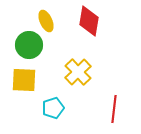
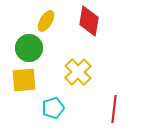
yellow ellipse: rotated 55 degrees clockwise
green circle: moved 3 px down
yellow square: rotated 8 degrees counterclockwise
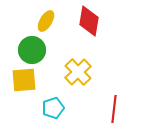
green circle: moved 3 px right, 2 px down
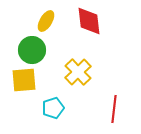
red diamond: rotated 16 degrees counterclockwise
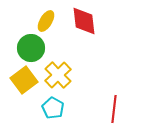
red diamond: moved 5 px left
green circle: moved 1 px left, 2 px up
yellow cross: moved 20 px left, 3 px down
yellow square: rotated 32 degrees counterclockwise
cyan pentagon: rotated 25 degrees counterclockwise
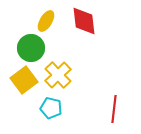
cyan pentagon: moved 2 px left; rotated 15 degrees counterclockwise
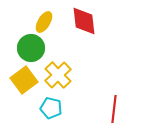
yellow ellipse: moved 2 px left, 1 px down
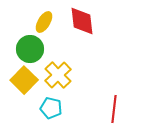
red diamond: moved 2 px left
green circle: moved 1 px left, 1 px down
yellow square: rotated 8 degrees counterclockwise
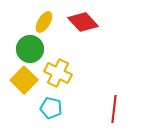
red diamond: moved 1 px right, 1 px down; rotated 36 degrees counterclockwise
yellow cross: moved 2 px up; rotated 20 degrees counterclockwise
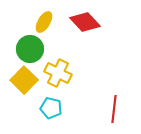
red diamond: moved 2 px right
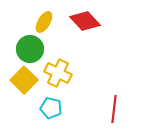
red diamond: moved 1 px up
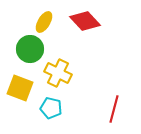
yellow square: moved 4 px left, 8 px down; rotated 24 degrees counterclockwise
red line: rotated 8 degrees clockwise
